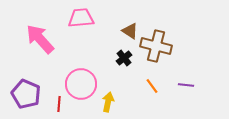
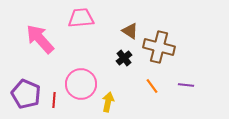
brown cross: moved 3 px right, 1 px down
red line: moved 5 px left, 4 px up
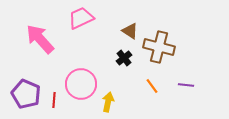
pink trapezoid: rotated 20 degrees counterclockwise
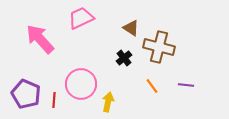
brown triangle: moved 1 px right, 3 px up
